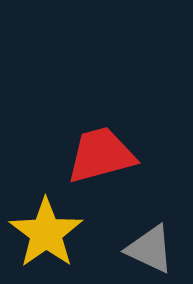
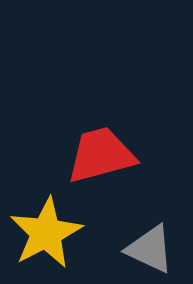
yellow star: rotated 8 degrees clockwise
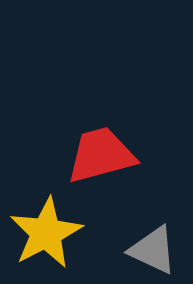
gray triangle: moved 3 px right, 1 px down
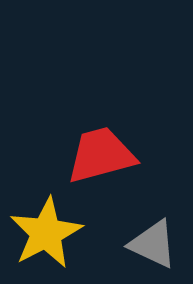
gray triangle: moved 6 px up
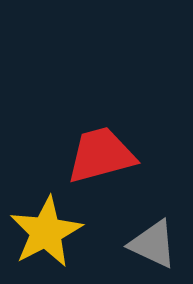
yellow star: moved 1 px up
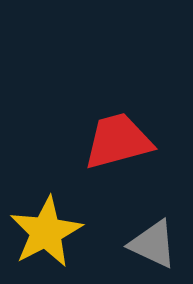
red trapezoid: moved 17 px right, 14 px up
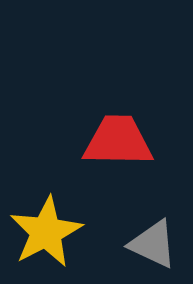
red trapezoid: rotated 16 degrees clockwise
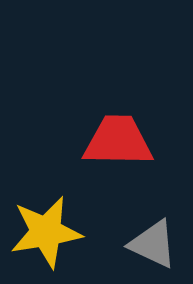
yellow star: rotated 18 degrees clockwise
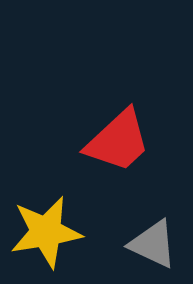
red trapezoid: rotated 136 degrees clockwise
